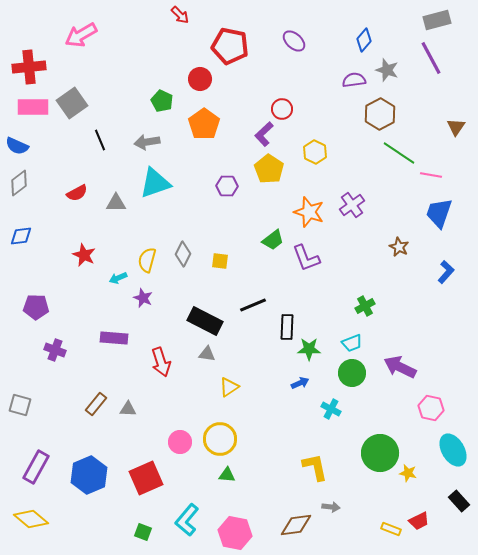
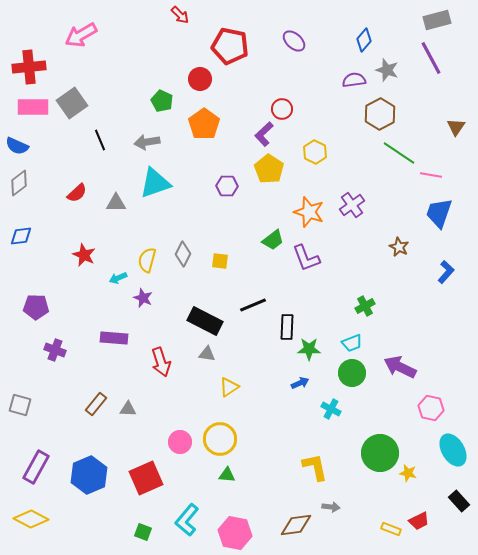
red semicircle at (77, 193): rotated 15 degrees counterclockwise
yellow diamond at (31, 519): rotated 12 degrees counterclockwise
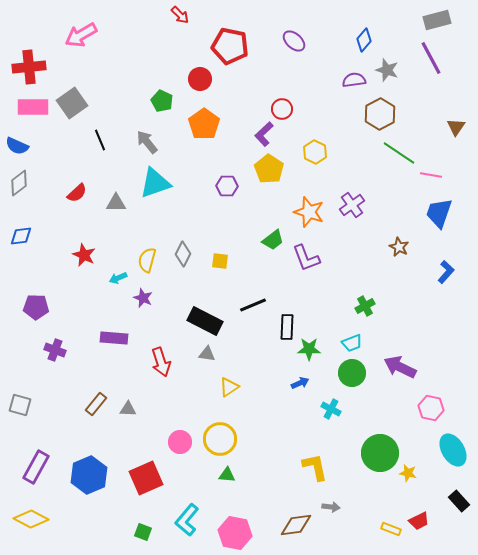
gray arrow at (147, 142): rotated 60 degrees clockwise
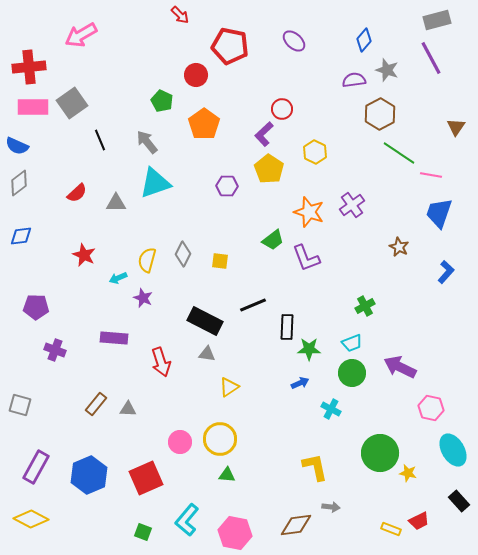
red circle at (200, 79): moved 4 px left, 4 px up
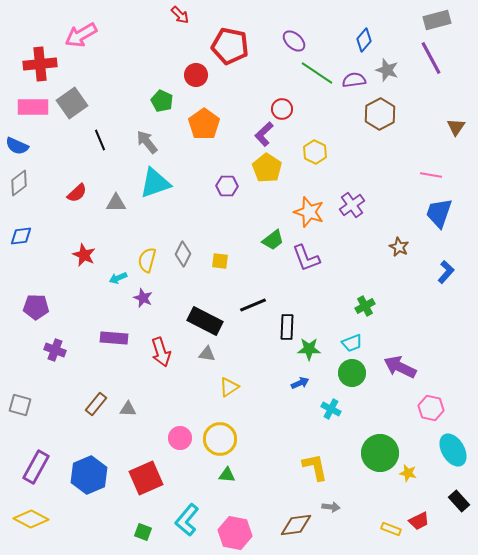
red cross at (29, 67): moved 11 px right, 3 px up
green line at (399, 153): moved 82 px left, 80 px up
yellow pentagon at (269, 169): moved 2 px left, 1 px up
red arrow at (161, 362): moved 10 px up
pink circle at (180, 442): moved 4 px up
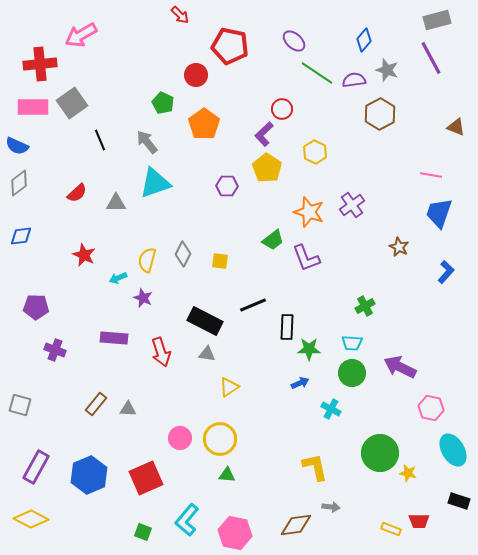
green pentagon at (162, 101): moved 1 px right, 2 px down
brown triangle at (456, 127): rotated 42 degrees counterclockwise
cyan trapezoid at (352, 343): rotated 25 degrees clockwise
black rectangle at (459, 501): rotated 30 degrees counterclockwise
red trapezoid at (419, 521): rotated 25 degrees clockwise
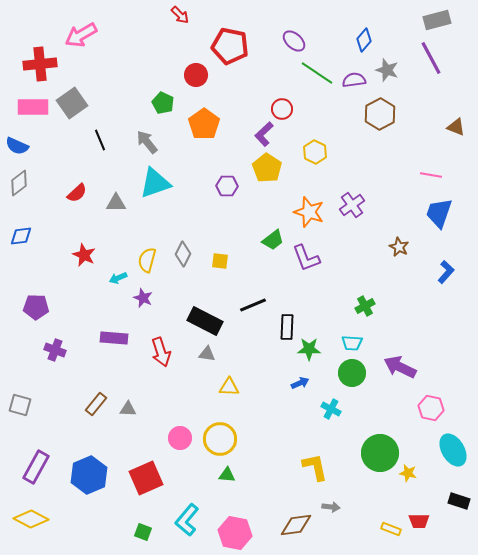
yellow triangle at (229, 387): rotated 35 degrees clockwise
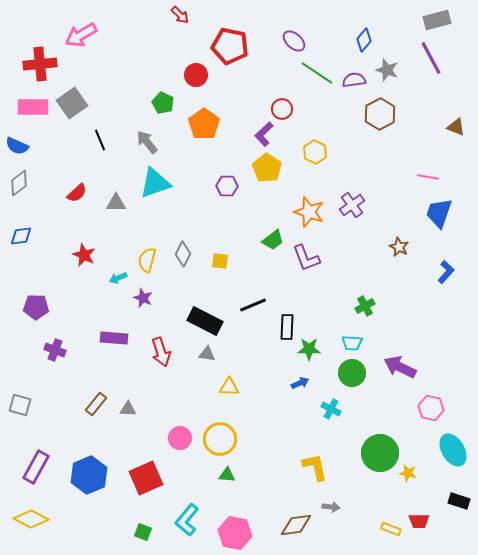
pink line at (431, 175): moved 3 px left, 2 px down
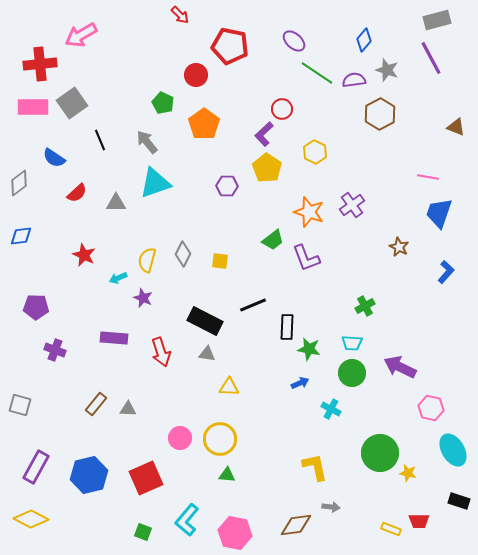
blue semicircle at (17, 146): moved 37 px right, 12 px down; rotated 10 degrees clockwise
green star at (309, 349): rotated 10 degrees clockwise
blue hexagon at (89, 475): rotated 9 degrees clockwise
